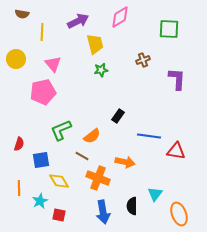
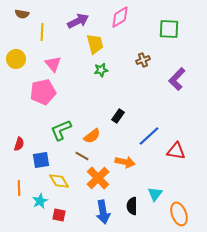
purple L-shape: rotated 140 degrees counterclockwise
blue line: rotated 50 degrees counterclockwise
orange cross: rotated 25 degrees clockwise
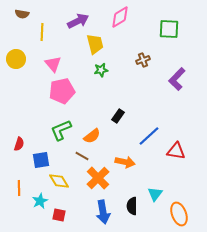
pink pentagon: moved 19 px right, 1 px up
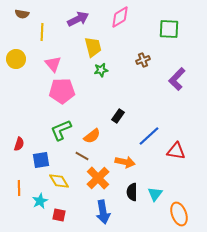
purple arrow: moved 2 px up
yellow trapezoid: moved 2 px left, 3 px down
pink pentagon: rotated 10 degrees clockwise
black semicircle: moved 14 px up
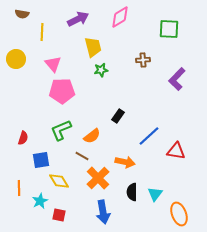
brown cross: rotated 16 degrees clockwise
red semicircle: moved 4 px right, 6 px up
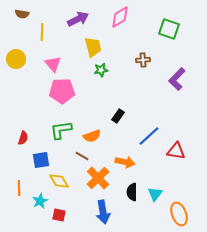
green square: rotated 15 degrees clockwise
green L-shape: rotated 15 degrees clockwise
orange semicircle: rotated 18 degrees clockwise
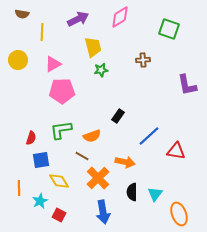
yellow circle: moved 2 px right, 1 px down
pink triangle: rotated 42 degrees clockwise
purple L-shape: moved 10 px right, 6 px down; rotated 55 degrees counterclockwise
red semicircle: moved 8 px right
red square: rotated 16 degrees clockwise
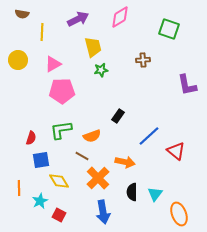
red triangle: rotated 30 degrees clockwise
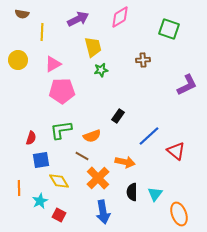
purple L-shape: rotated 105 degrees counterclockwise
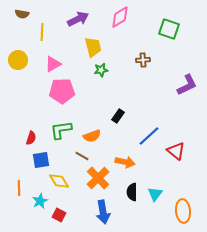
orange ellipse: moved 4 px right, 3 px up; rotated 15 degrees clockwise
